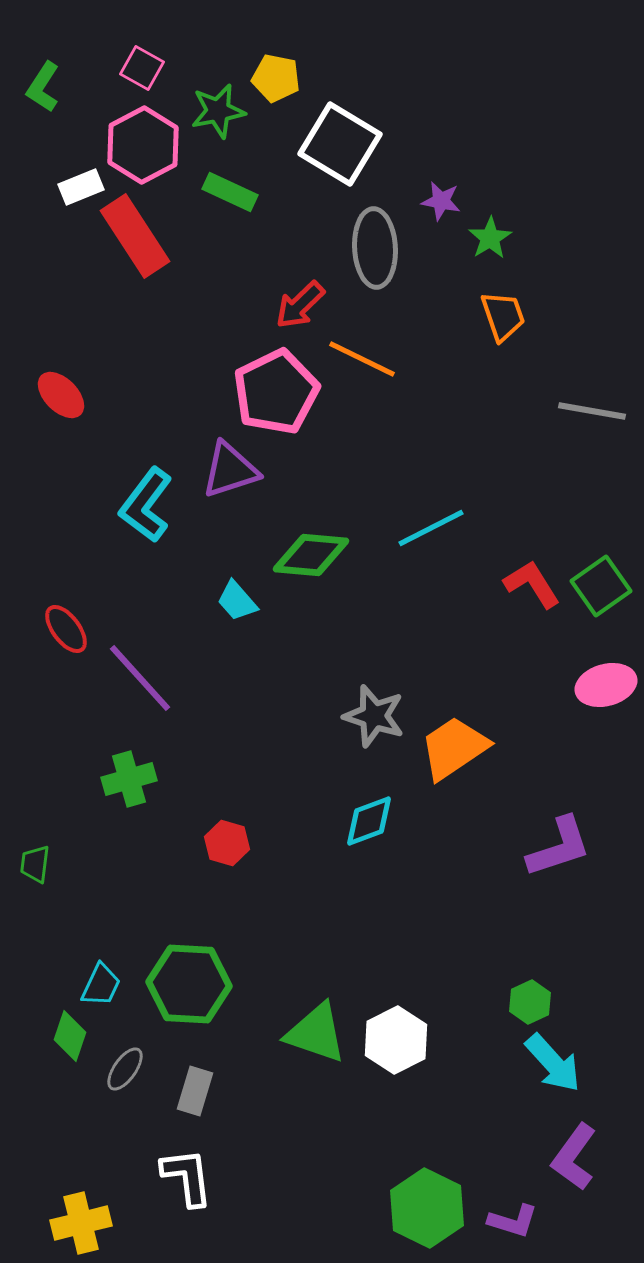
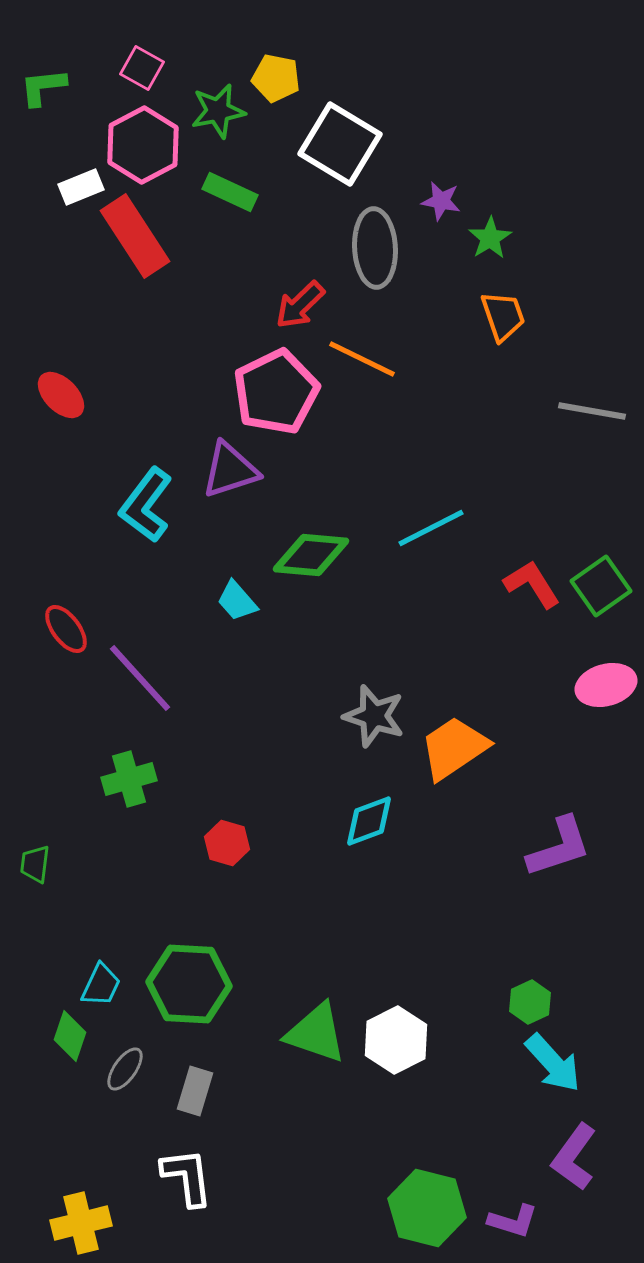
green L-shape at (43, 87): rotated 51 degrees clockwise
green hexagon at (427, 1208): rotated 12 degrees counterclockwise
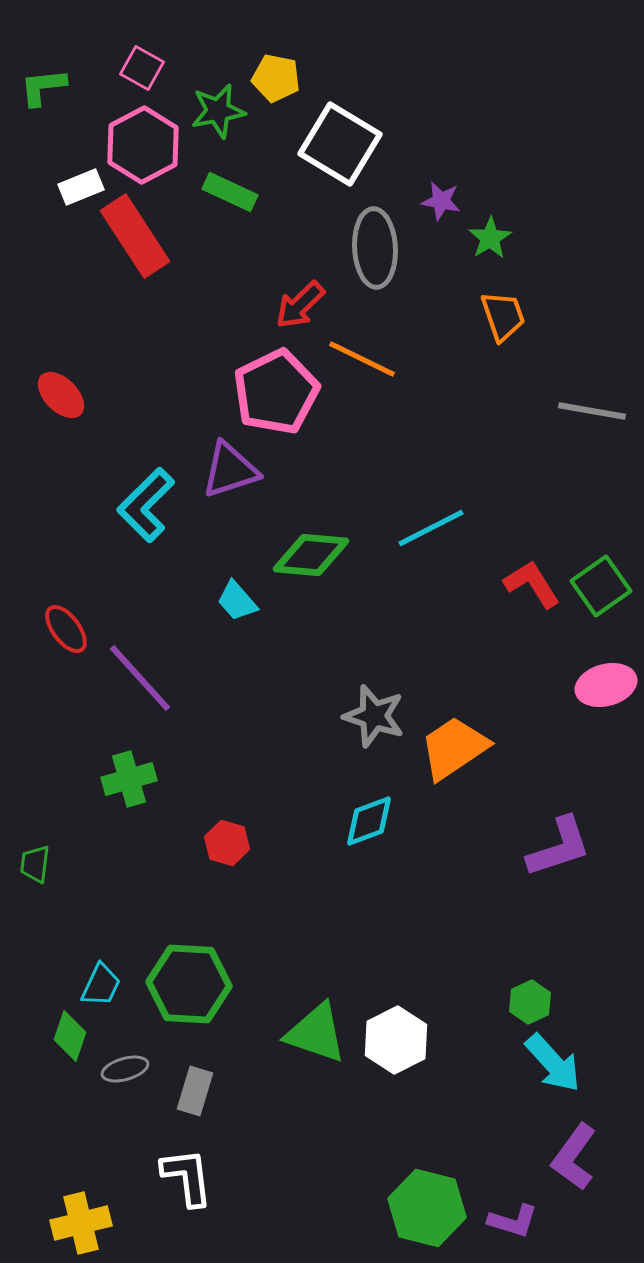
cyan L-shape at (146, 505): rotated 8 degrees clockwise
gray ellipse at (125, 1069): rotated 39 degrees clockwise
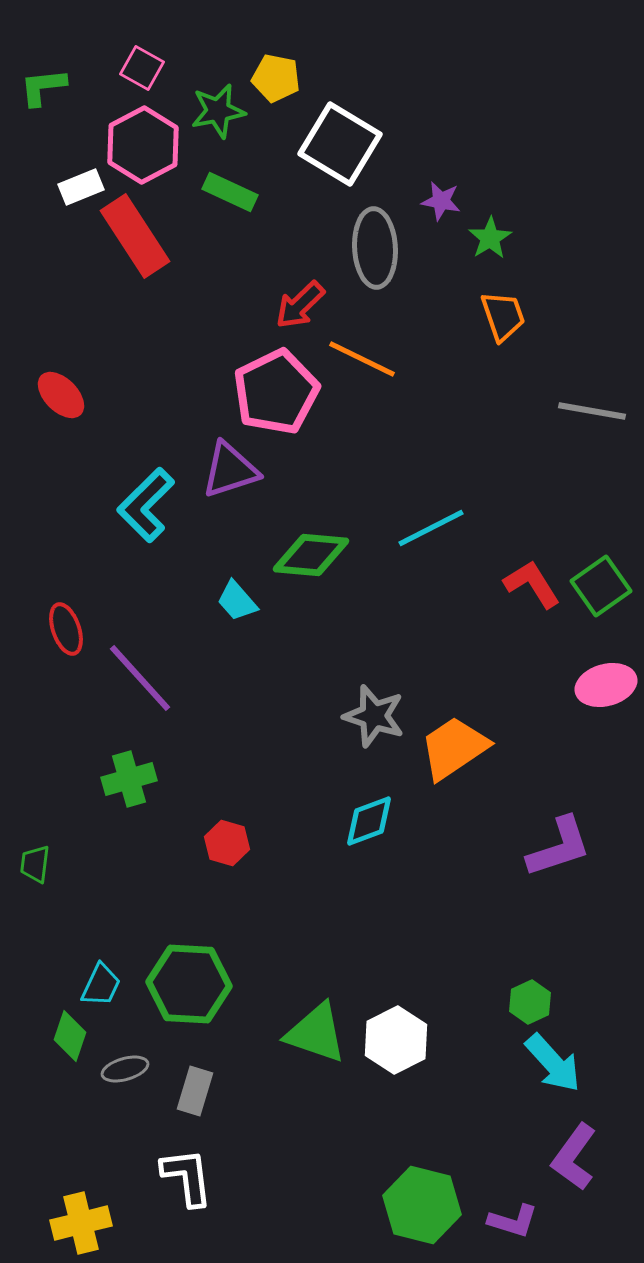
red ellipse at (66, 629): rotated 18 degrees clockwise
green hexagon at (427, 1208): moved 5 px left, 3 px up
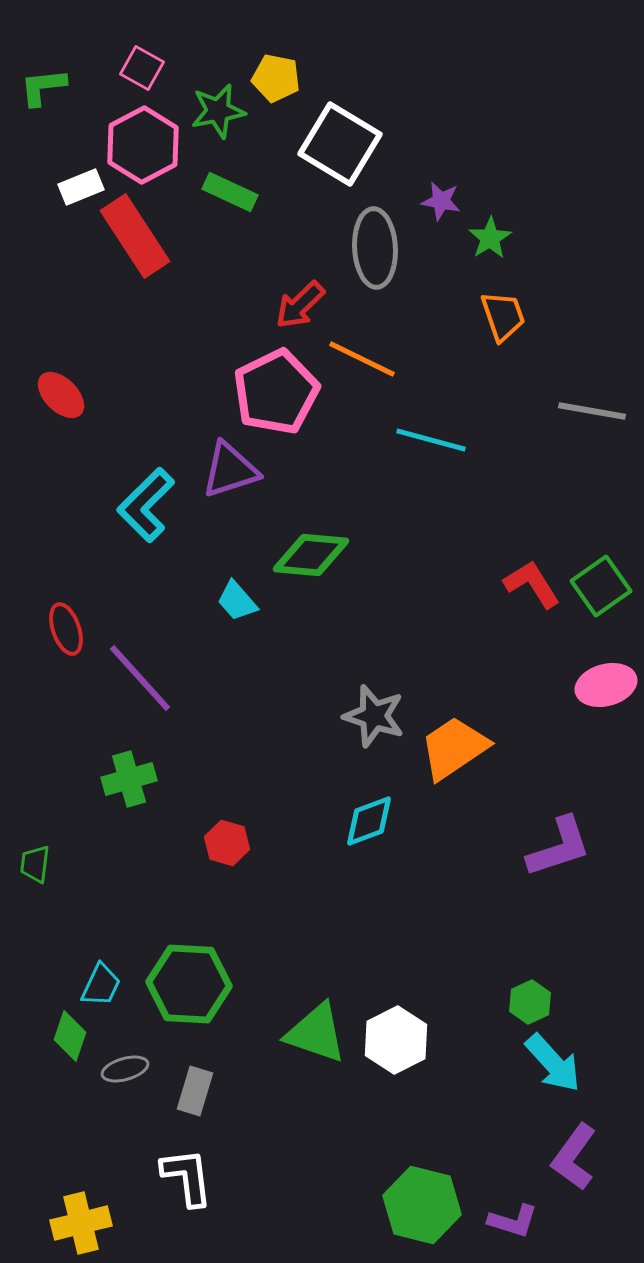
cyan line at (431, 528): moved 88 px up; rotated 42 degrees clockwise
